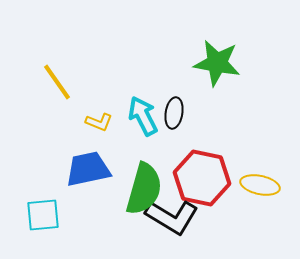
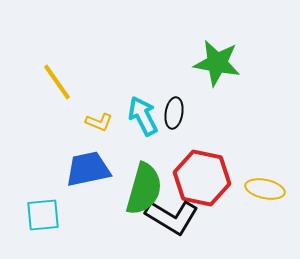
yellow ellipse: moved 5 px right, 4 px down
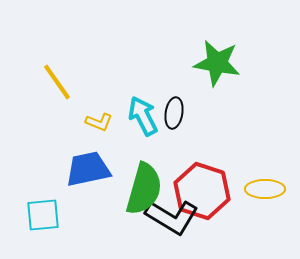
red hexagon: moved 13 px down; rotated 6 degrees clockwise
yellow ellipse: rotated 12 degrees counterclockwise
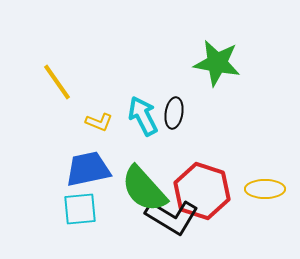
green semicircle: rotated 122 degrees clockwise
cyan square: moved 37 px right, 6 px up
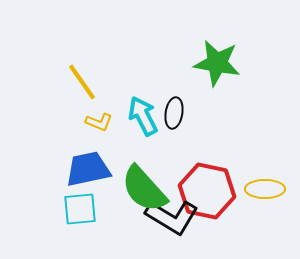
yellow line: moved 25 px right
red hexagon: moved 5 px right; rotated 6 degrees counterclockwise
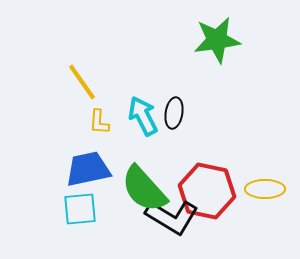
green star: moved 23 px up; rotated 18 degrees counterclockwise
yellow L-shape: rotated 72 degrees clockwise
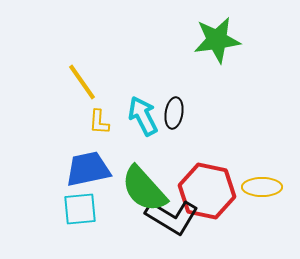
yellow ellipse: moved 3 px left, 2 px up
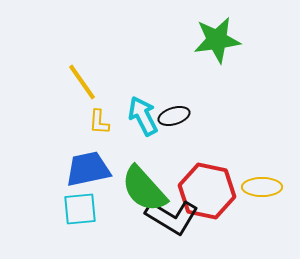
black ellipse: moved 3 px down; rotated 64 degrees clockwise
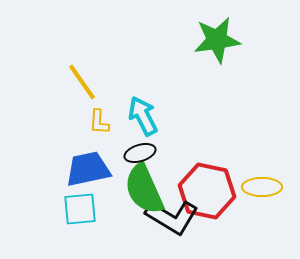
black ellipse: moved 34 px left, 37 px down
green semicircle: rotated 18 degrees clockwise
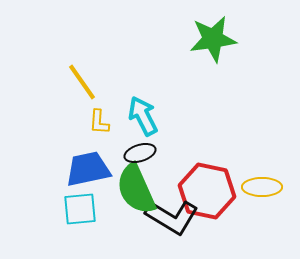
green star: moved 4 px left, 1 px up
green semicircle: moved 8 px left
